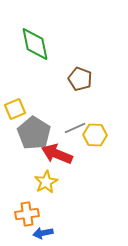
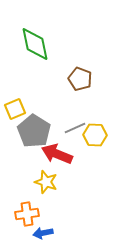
gray pentagon: moved 2 px up
yellow star: rotated 25 degrees counterclockwise
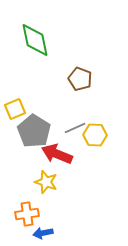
green diamond: moved 4 px up
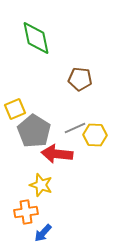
green diamond: moved 1 px right, 2 px up
brown pentagon: rotated 15 degrees counterclockwise
red arrow: rotated 16 degrees counterclockwise
yellow star: moved 5 px left, 3 px down
orange cross: moved 1 px left, 2 px up
blue arrow: rotated 36 degrees counterclockwise
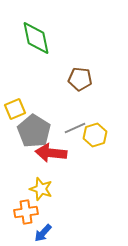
yellow hexagon: rotated 20 degrees counterclockwise
red arrow: moved 6 px left, 1 px up
yellow star: moved 4 px down
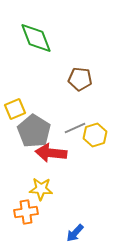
green diamond: rotated 9 degrees counterclockwise
yellow star: rotated 15 degrees counterclockwise
blue arrow: moved 32 px right
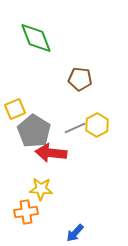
yellow hexagon: moved 2 px right, 10 px up; rotated 10 degrees counterclockwise
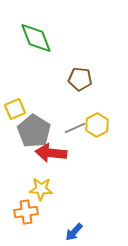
blue arrow: moved 1 px left, 1 px up
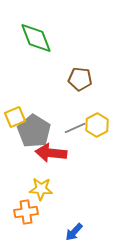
yellow square: moved 8 px down
